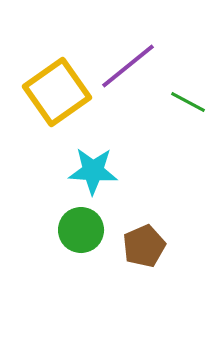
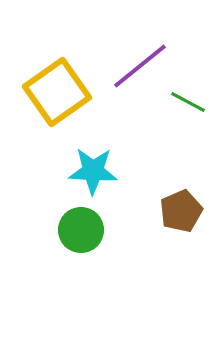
purple line: moved 12 px right
brown pentagon: moved 37 px right, 35 px up
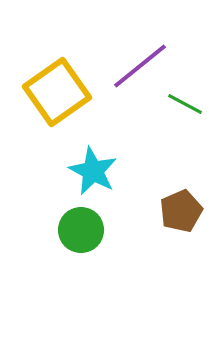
green line: moved 3 px left, 2 px down
cyan star: rotated 24 degrees clockwise
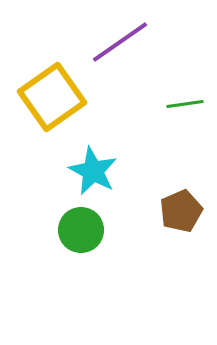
purple line: moved 20 px left, 24 px up; rotated 4 degrees clockwise
yellow square: moved 5 px left, 5 px down
green line: rotated 36 degrees counterclockwise
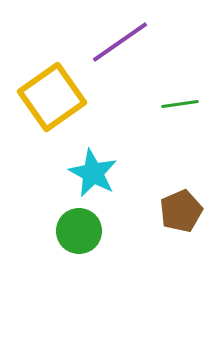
green line: moved 5 px left
cyan star: moved 2 px down
green circle: moved 2 px left, 1 px down
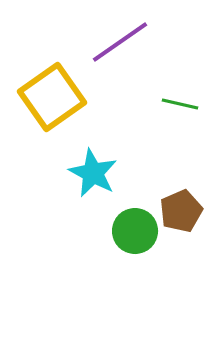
green line: rotated 21 degrees clockwise
green circle: moved 56 px right
